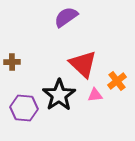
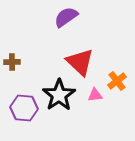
red triangle: moved 3 px left, 2 px up
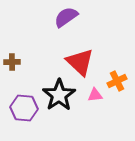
orange cross: rotated 12 degrees clockwise
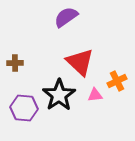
brown cross: moved 3 px right, 1 px down
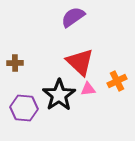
purple semicircle: moved 7 px right
pink triangle: moved 7 px left, 6 px up
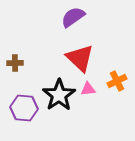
red triangle: moved 4 px up
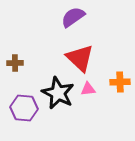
orange cross: moved 3 px right, 1 px down; rotated 24 degrees clockwise
black star: moved 1 px left, 2 px up; rotated 12 degrees counterclockwise
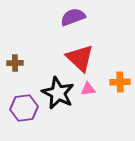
purple semicircle: rotated 15 degrees clockwise
purple hexagon: rotated 12 degrees counterclockwise
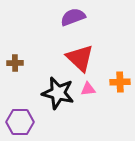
black star: rotated 12 degrees counterclockwise
purple hexagon: moved 4 px left, 14 px down; rotated 8 degrees clockwise
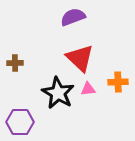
orange cross: moved 2 px left
black star: rotated 16 degrees clockwise
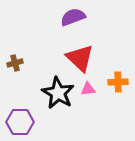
brown cross: rotated 14 degrees counterclockwise
